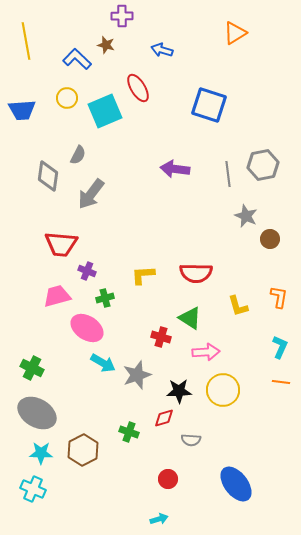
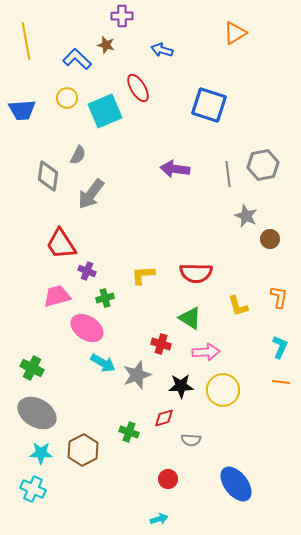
red trapezoid at (61, 244): rotated 52 degrees clockwise
red cross at (161, 337): moved 7 px down
black star at (179, 391): moved 2 px right, 5 px up
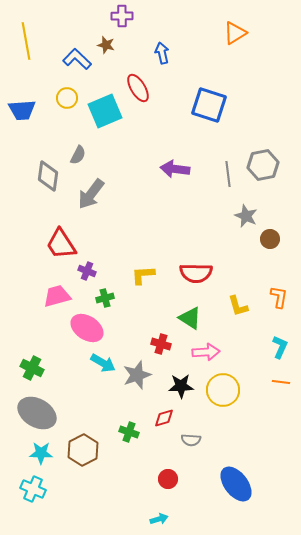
blue arrow at (162, 50): moved 3 px down; rotated 60 degrees clockwise
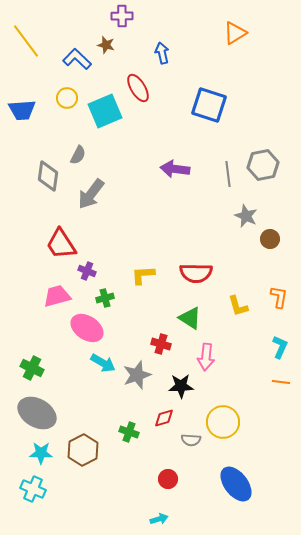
yellow line at (26, 41): rotated 27 degrees counterclockwise
pink arrow at (206, 352): moved 5 px down; rotated 100 degrees clockwise
yellow circle at (223, 390): moved 32 px down
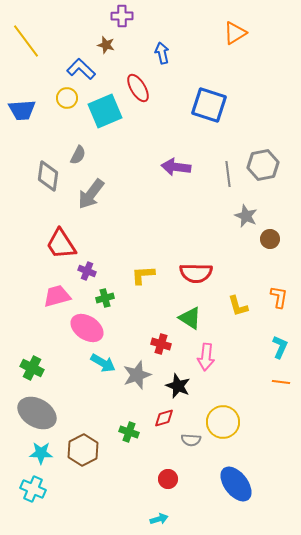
blue L-shape at (77, 59): moved 4 px right, 10 px down
purple arrow at (175, 169): moved 1 px right, 2 px up
black star at (181, 386): moved 3 px left; rotated 25 degrees clockwise
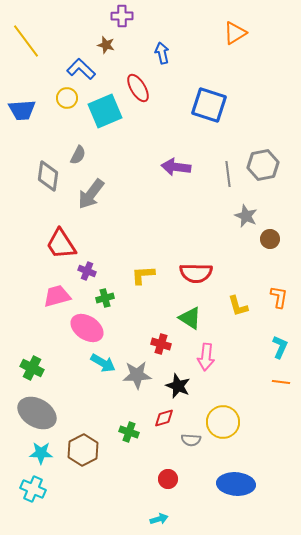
gray star at (137, 375): rotated 16 degrees clockwise
blue ellipse at (236, 484): rotated 48 degrees counterclockwise
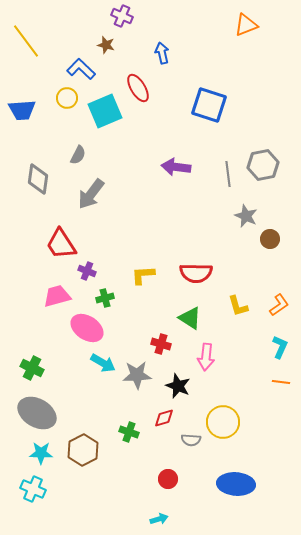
purple cross at (122, 16): rotated 25 degrees clockwise
orange triangle at (235, 33): moved 11 px right, 8 px up; rotated 10 degrees clockwise
gray diamond at (48, 176): moved 10 px left, 3 px down
orange L-shape at (279, 297): moved 8 px down; rotated 45 degrees clockwise
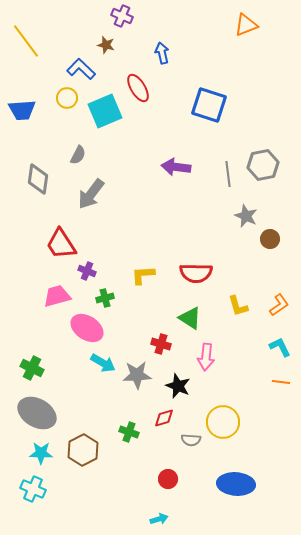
cyan L-shape at (280, 347): rotated 50 degrees counterclockwise
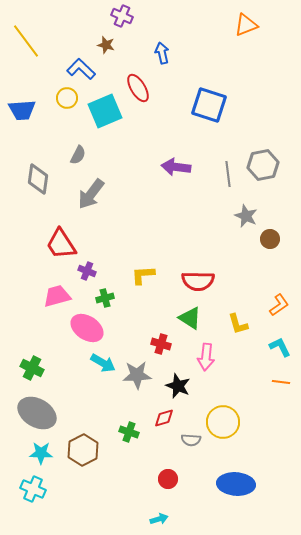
red semicircle at (196, 273): moved 2 px right, 8 px down
yellow L-shape at (238, 306): moved 18 px down
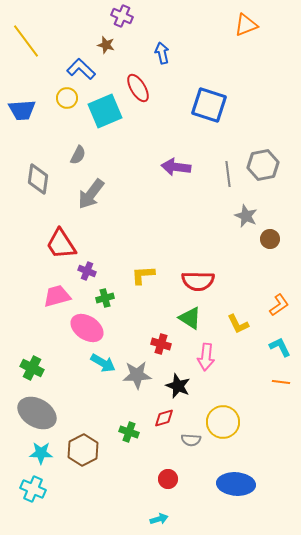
yellow L-shape at (238, 324): rotated 10 degrees counterclockwise
